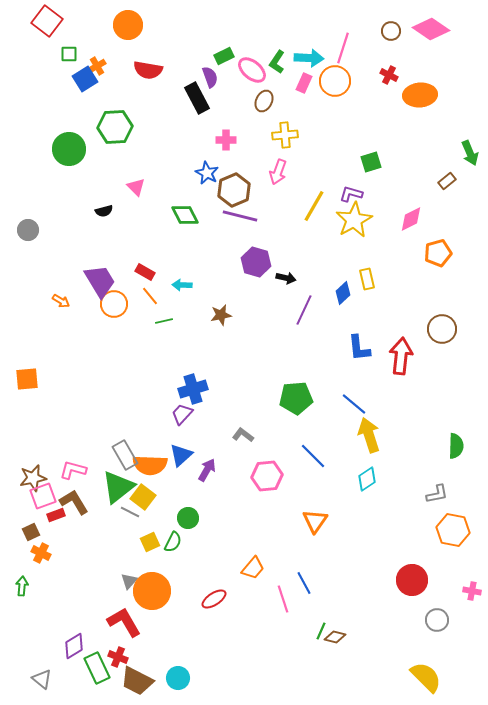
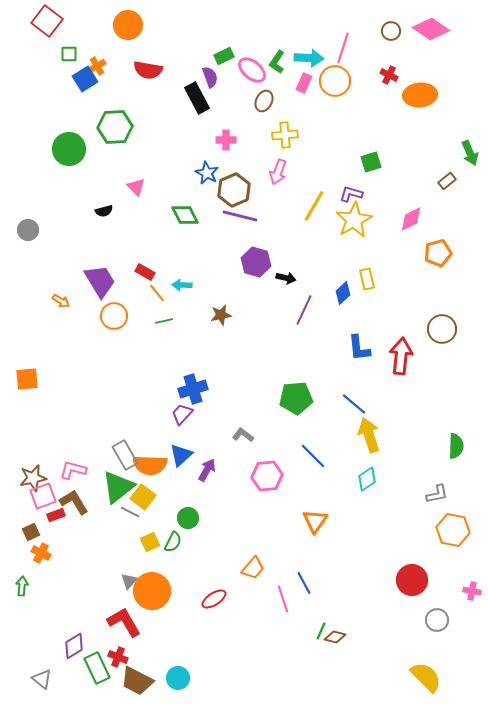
orange line at (150, 296): moved 7 px right, 3 px up
orange circle at (114, 304): moved 12 px down
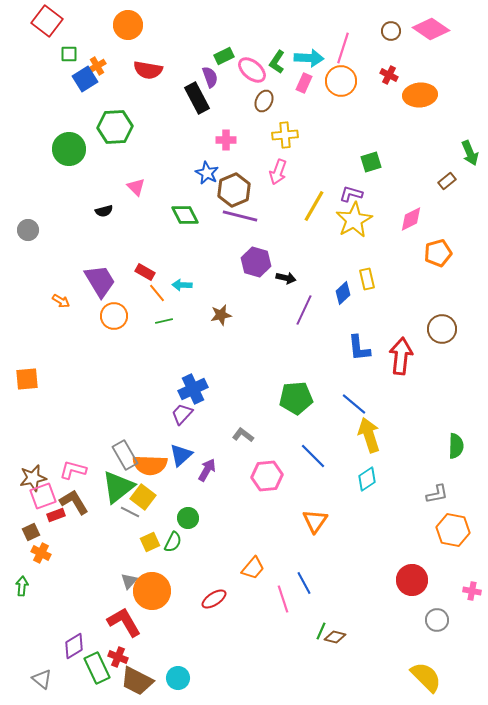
orange circle at (335, 81): moved 6 px right
blue cross at (193, 389): rotated 8 degrees counterclockwise
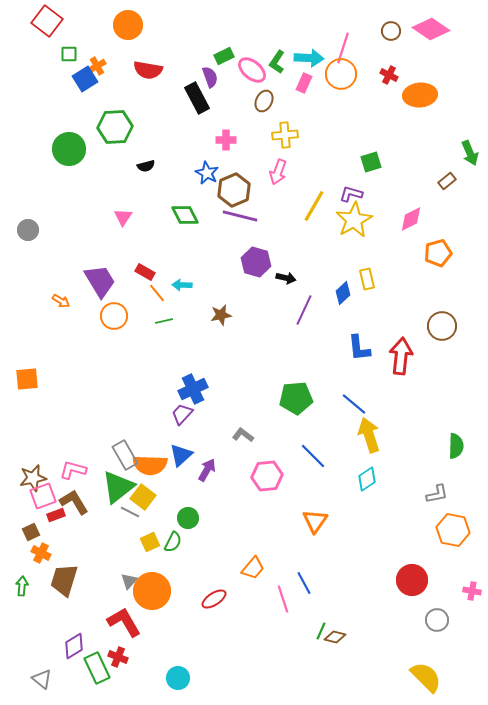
orange circle at (341, 81): moved 7 px up
pink triangle at (136, 187): moved 13 px left, 30 px down; rotated 18 degrees clockwise
black semicircle at (104, 211): moved 42 px right, 45 px up
brown circle at (442, 329): moved 3 px up
brown trapezoid at (137, 681): moved 73 px left, 101 px up; rotated 80 degrees clockwise
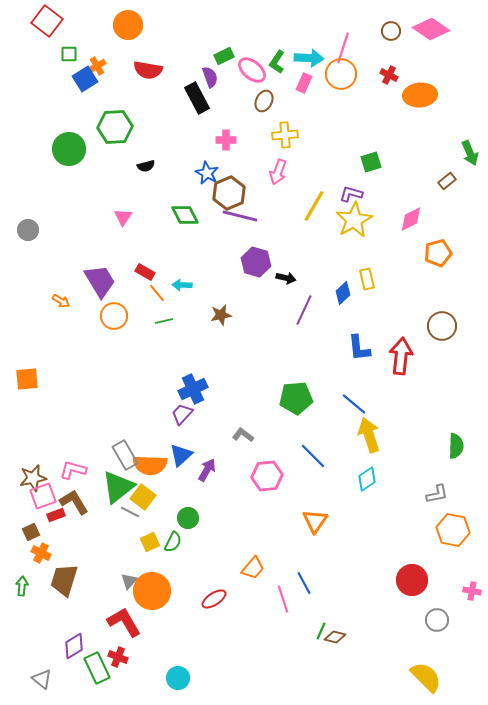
brown hexagon at (234, 190): moved 5 px left, 3 px down
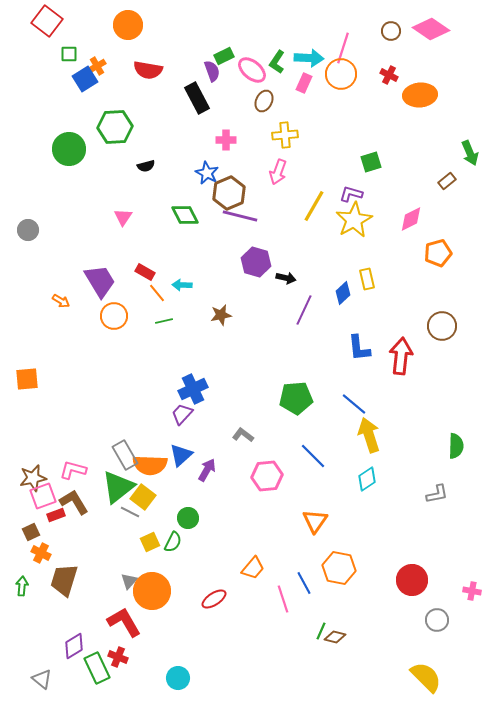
purple semicircle at (210, 77): moved 2 px right, 6 px up
orange hexagon at (453, 530): moved 114 px left, 38 px down
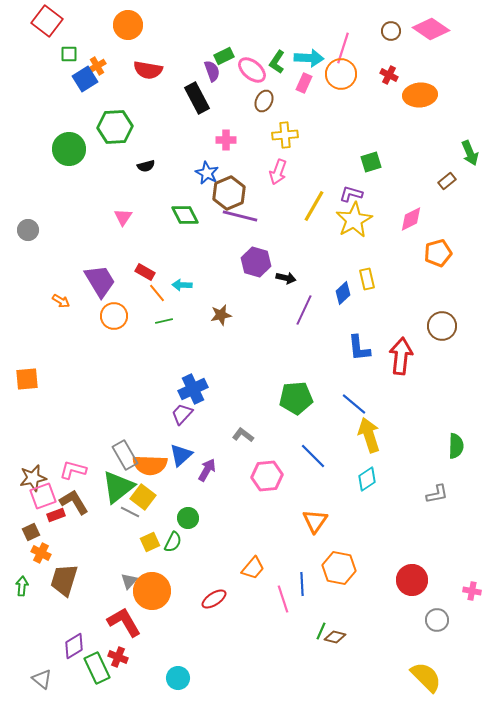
blue line at (304, 583): moved 2 px left, 1 px down; rotated 25 degrees clockwise
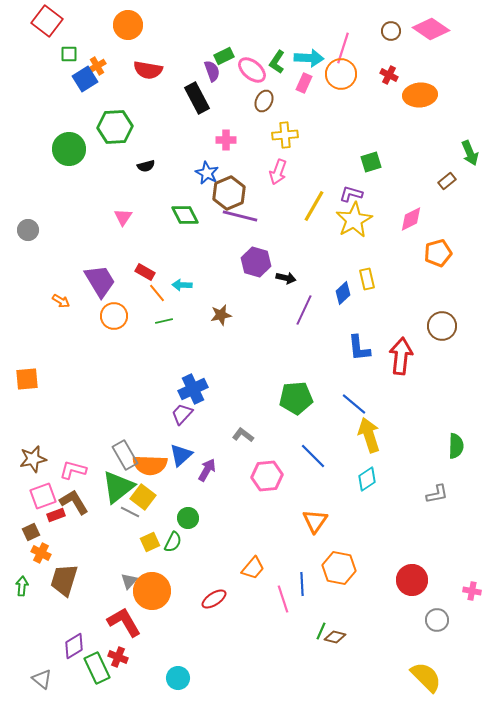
brown star at (33, 478): moved 19 px up
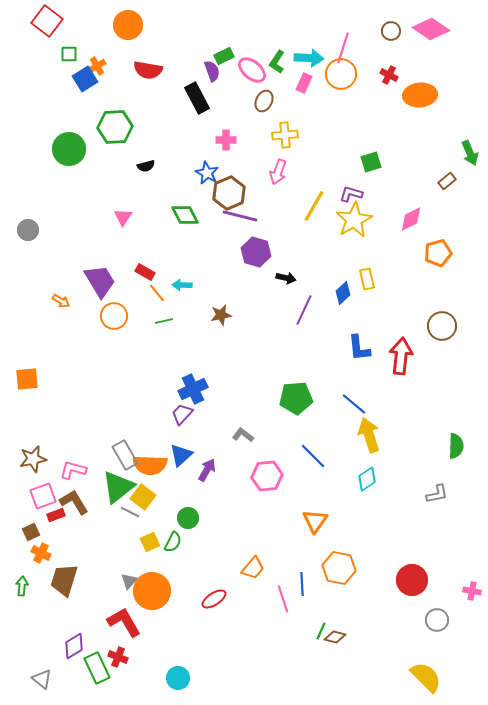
purple hexagon at (256, 262): moved 10 px up
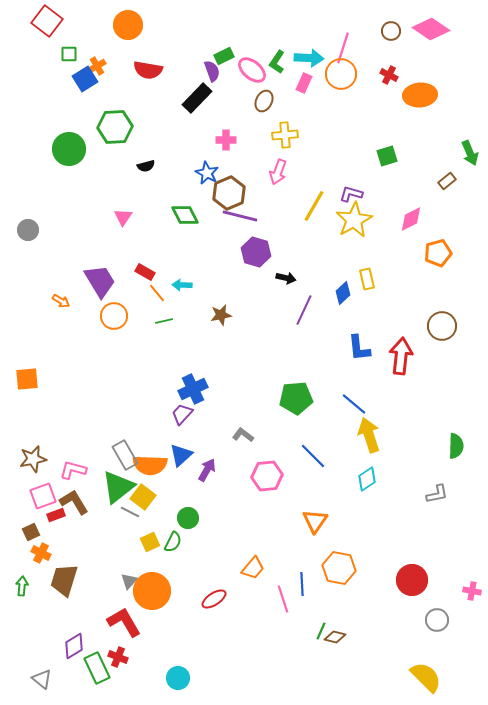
black rectangle at (197, 98): rotated 72 degrees clockwise
green square at (371, 162): moved 16 px right, 6 px up
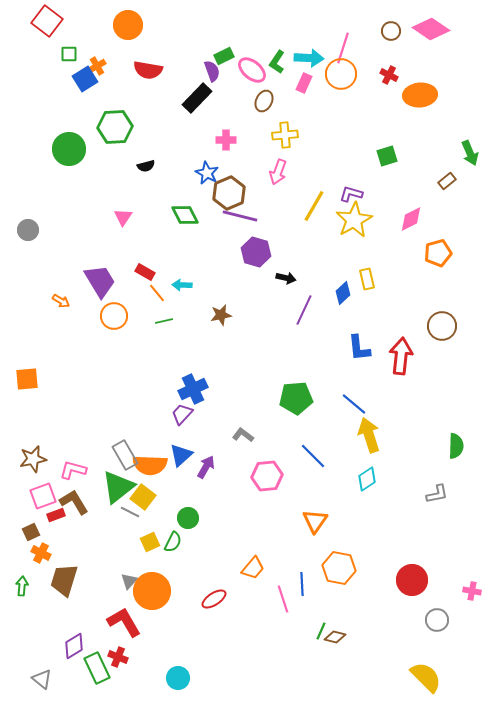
purple arrow at (207, 470): moved 1 px left, 3 px up
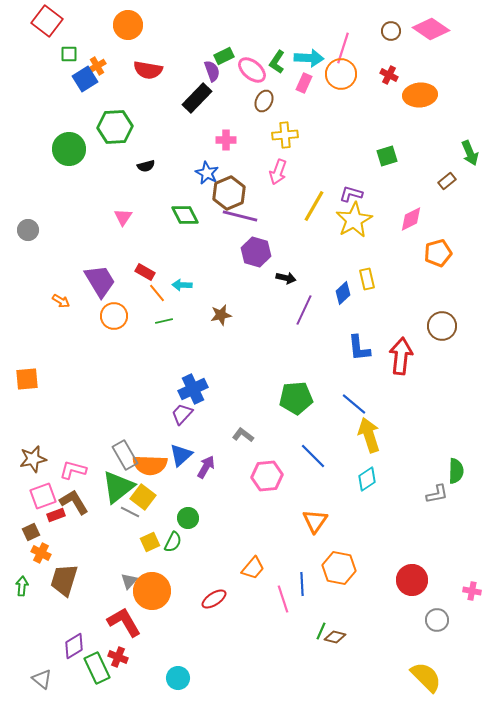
green semicircle at (456, 446): moved 25 px down
